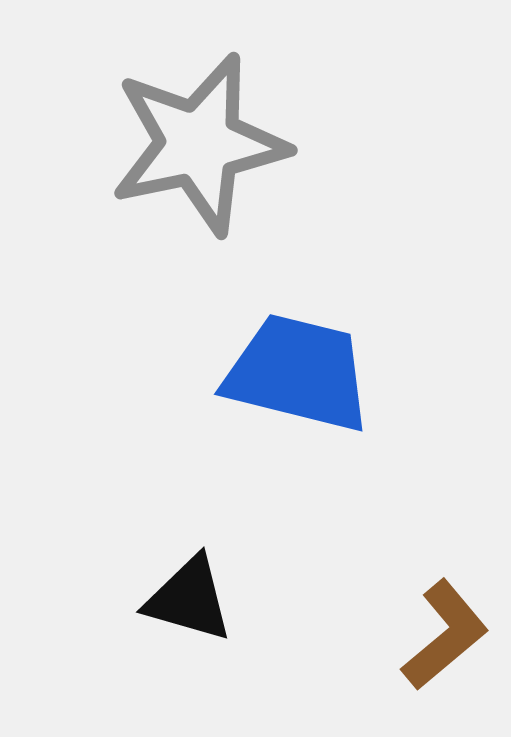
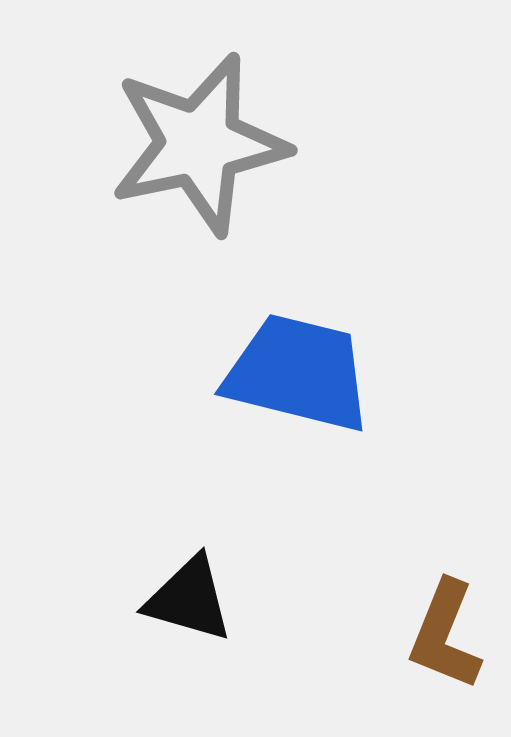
brown L-shape: rotated 152 degrees clockwise
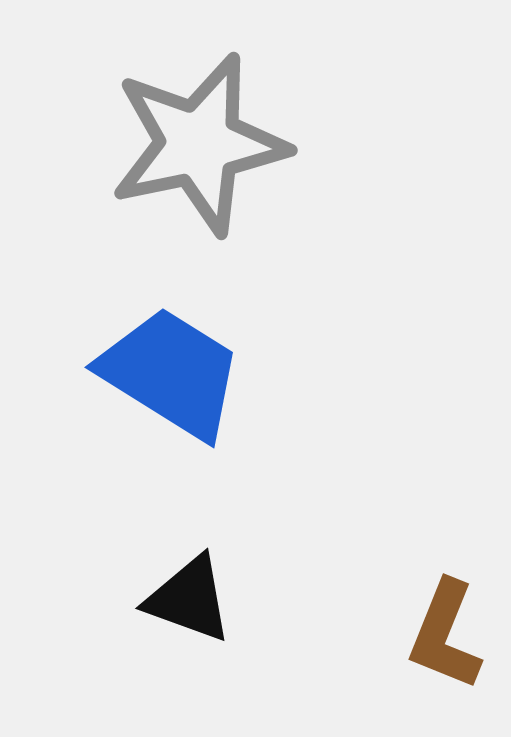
blue trapezoid: moved 127 px left; rotated 18 degrees clockwise
black triangle: rotated 4 degrees clockwise
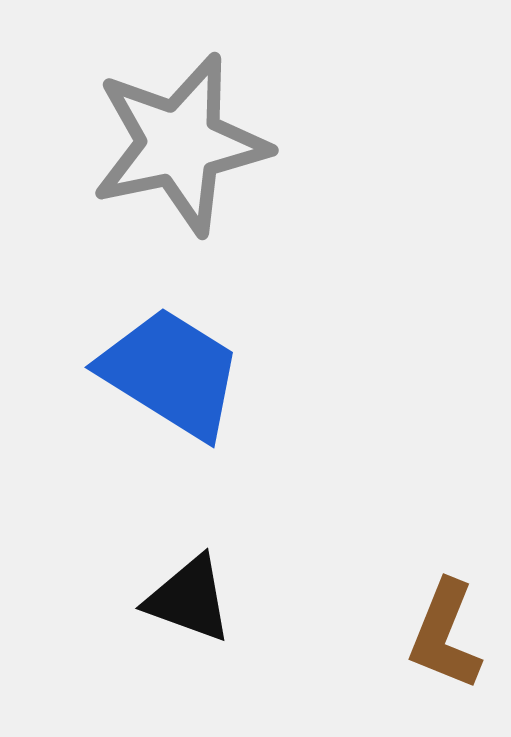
gray star: moved 19 px left
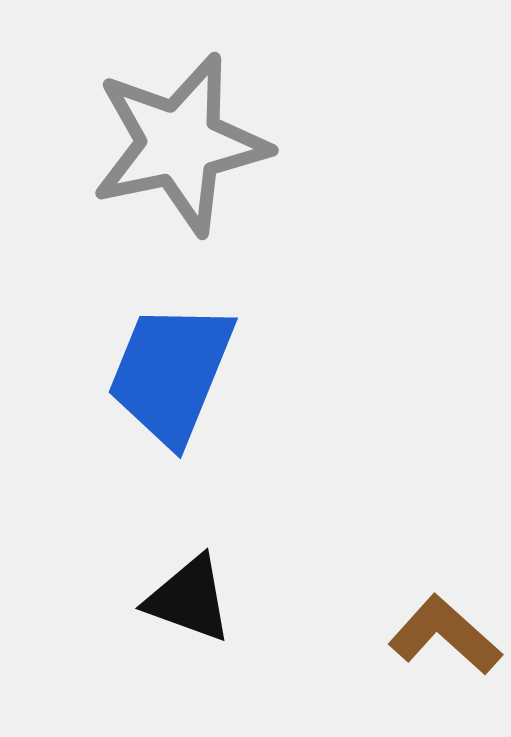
blue trapezoid: rotated 100 degrees counterclockwise
brown L-shape: rotated 110 degrees clockwise
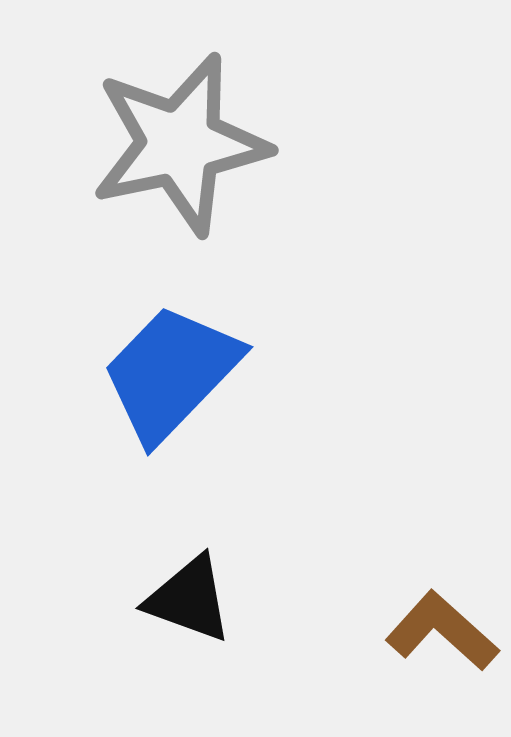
blue trapezoid: rotated 22 degrees clockwise
brown L-shape: moved 3 px left, 4 px up
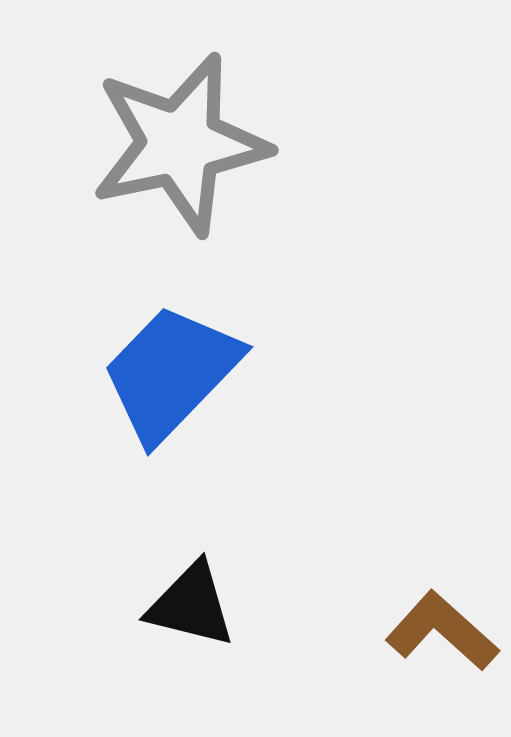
black triangle: moved 2 px right, 6 px down; rotated 6 degrees counterclockwise
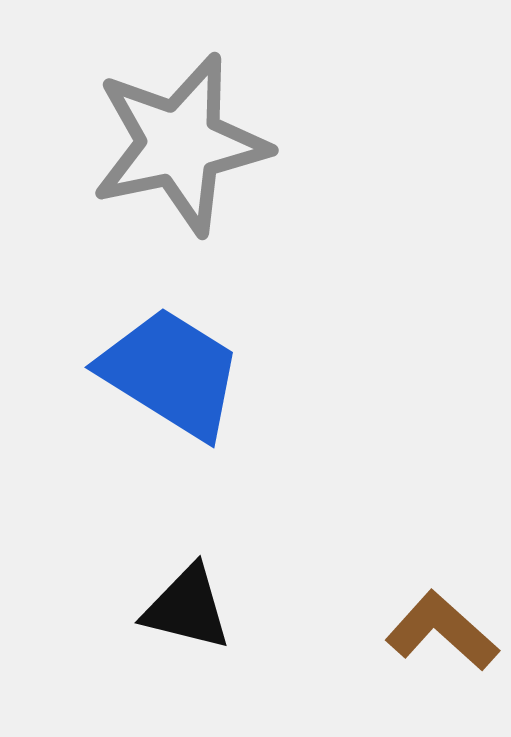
blue trapezoid: rotated 78 degrees clockwise
black triangle: moved 4 px left, 3 px down
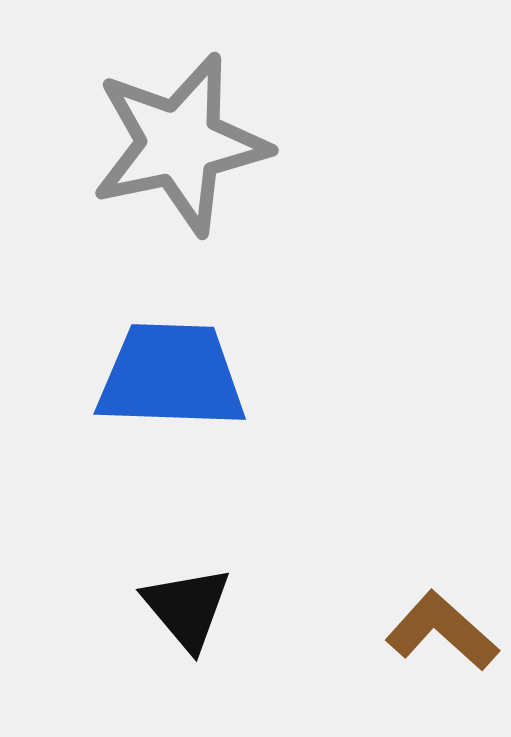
blue trapezoid: moved 3 px down; rotated 30 degrees counterclockwise
black triangle: rotated 36 degrees clockwise
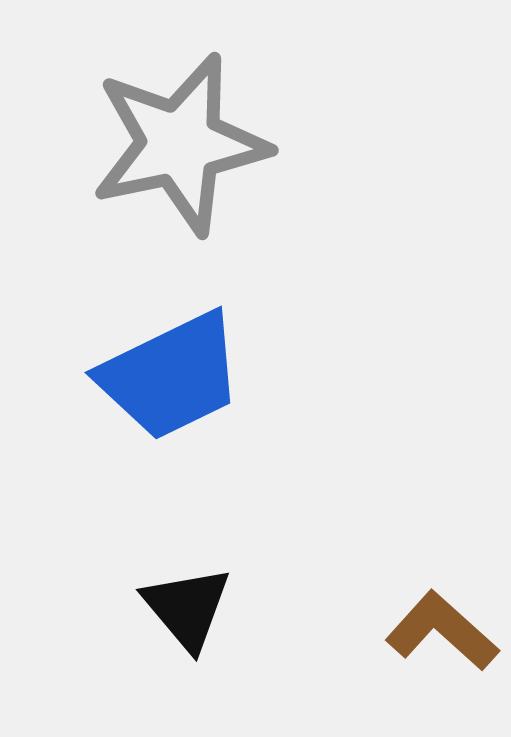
blue trapezoid: rotated 152 degrees clockwise
